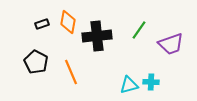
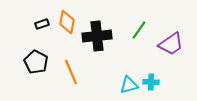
orange diamond: moved 1 px left
purple trapezoid: rotated 16 degrees counterclockwise
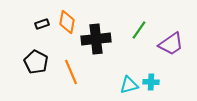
black cross: moved 1 px left, 3 px down
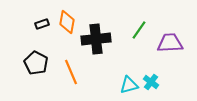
purple trapezoid: moved 1 px left, 1 px up; rotated 148 degrees counterclockwise
black pentagon: moved 1 px down
cyan cross: rotated 35 degrees clockwise
